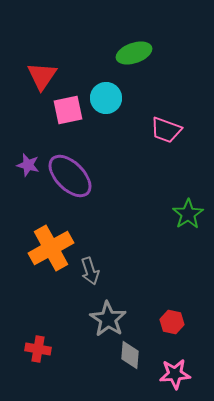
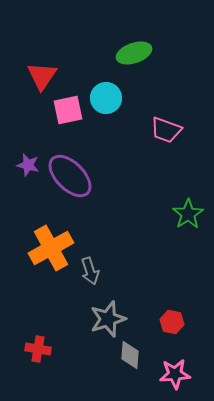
gray star: rotated 21 degrees clockwise
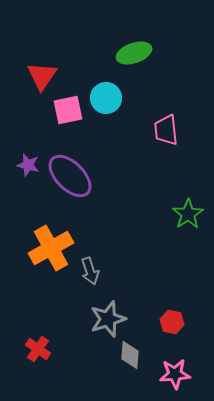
pink trapezoid: rotated 64 degrees clockwise
red cross: rotated 25 degrees clockwise
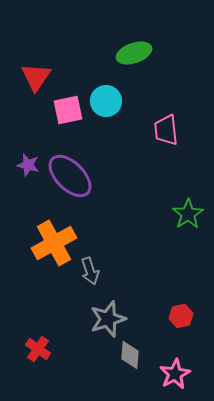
red triangle: moved 6 px left, 1 px down
cyan circle: moved 3 px down
orange cross: moved 3 px right, 5 px up
red hexagon: moved 9 px right, 6 px up; rotated 25 degrees counterclockwise
pink star: rotated 24 degrees counterclockwise
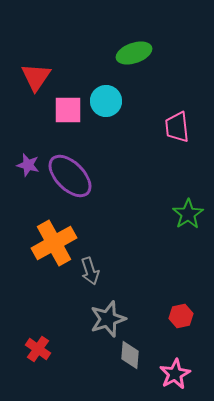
pink square: rotated 12 degrees clockwise
pink trapezoid: moved 11 px right, 3 px up
